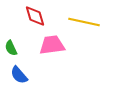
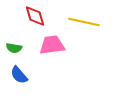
green semicircle: moved 3 px right; rotated 56 degrees counterclockwise
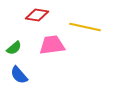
red diamond: moved 2 px right, 1 px up; rotated 65 degrees counterclockwise
yellow line: moved 1 px right, 5 px down
green semicircle: rotated 49 degrees counterclockwise
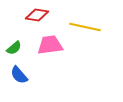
pink trapezoid: moved 2 px left
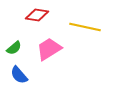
pink trapezoid: moved 1 px left, 4 px down; rotated 24 degrees counterclockwise
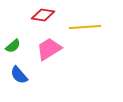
red diamond: moved 6 px right
yellow line: rotated 16 degrees counterclockwise
green semicircle: moved 1 px left, 2 px up
